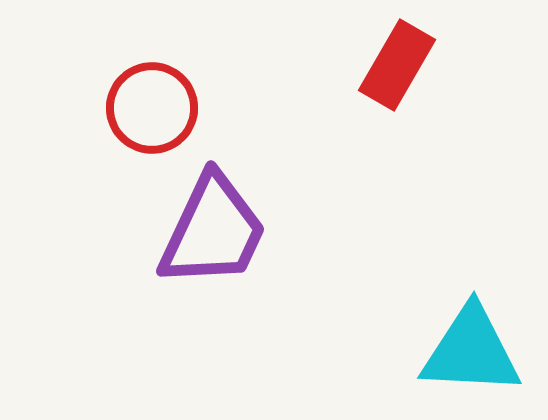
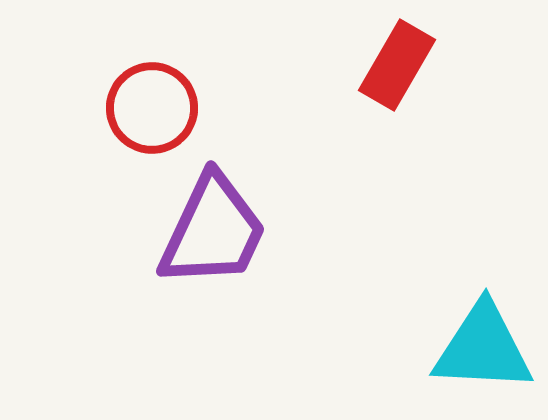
cyan triangle: moved 12 px right, 3 px up
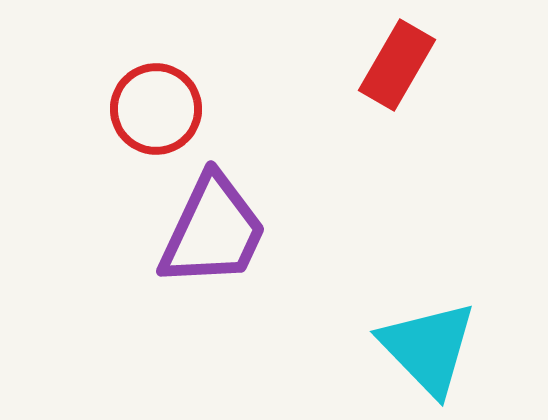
red circle: moved 4 px right, 1 px down
cyan triangle: moved 55 px left; rotated 43 degrees clockwise
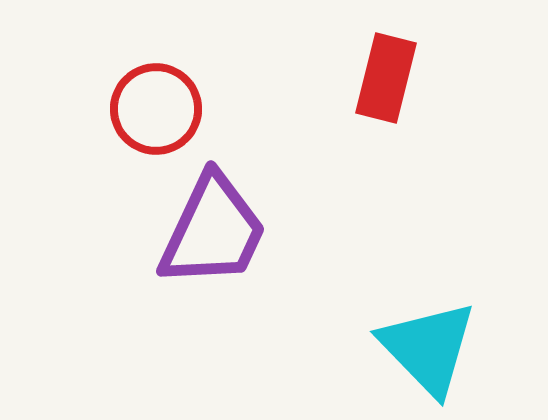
red rectangle: moved 11 px left, 13 px down; rotated 16 degrees counterclockwise
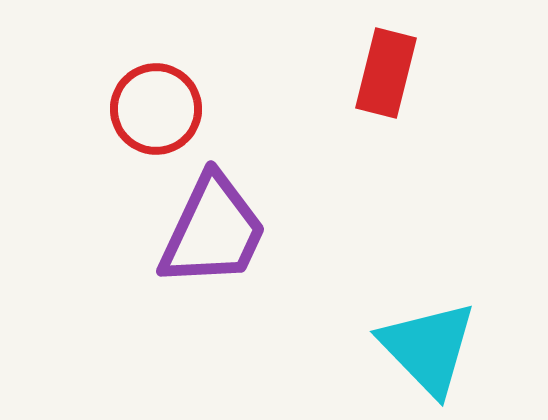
red rectangle: moved 5 px up
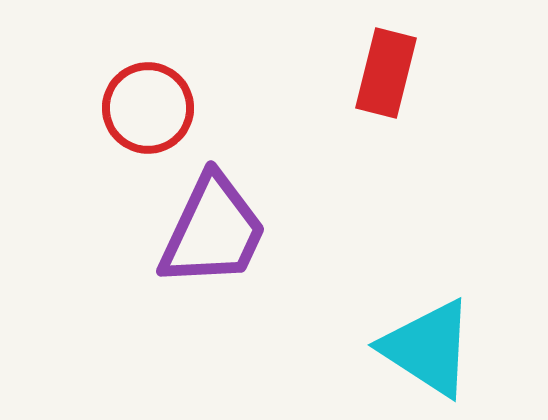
red circle: moved 8 px left, 1 px up
cyan triangle: rotated 13 degrees counterclockwise
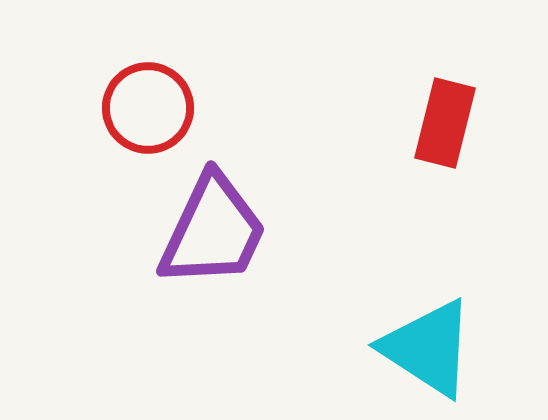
red rectangle: moved 59 px right, 50 px down
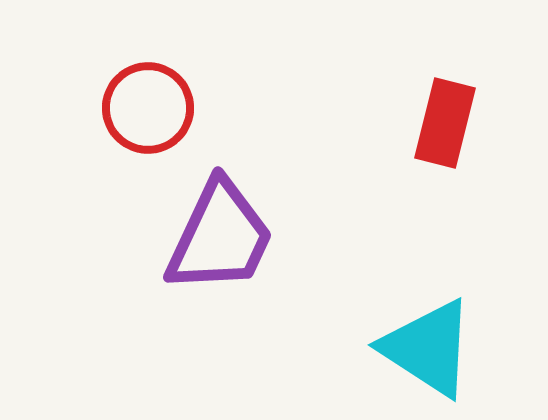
purple trapezoid: moved 7 px right, 6 px down
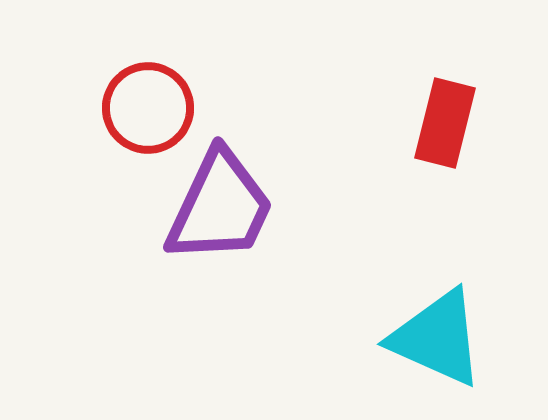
purple trapezoid: moved 30 px up
cyan triangle: moved 9 px right, 10 px up; rotated 9 degrees counterclockwise
